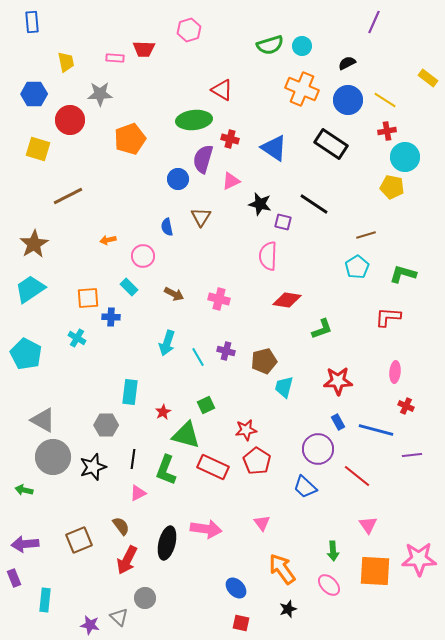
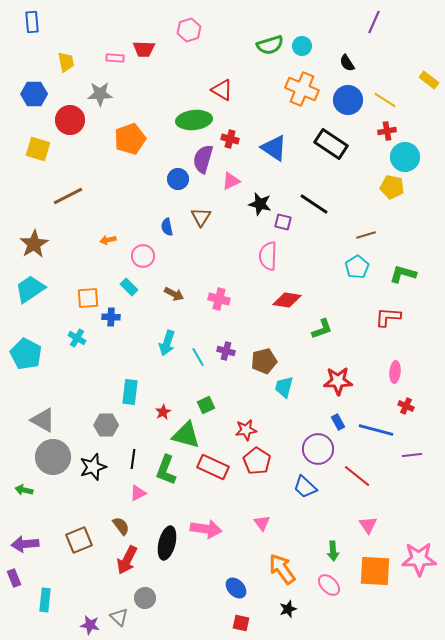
black semicircle at (347, 63): rotated 96 degrees counterclockwise
yellow rectangle at (428, 78): moved 1 px right, 2 px down
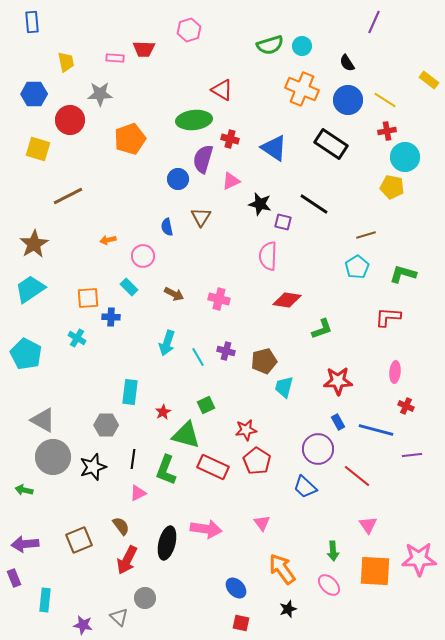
purple star at (90, 625): moved 7 px left
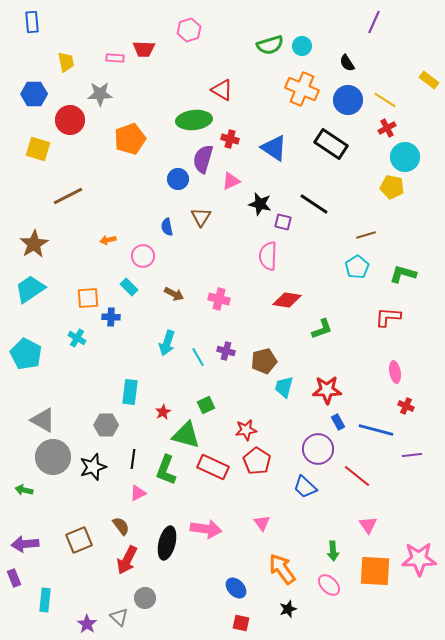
red cross at (387, 131): moved 3 px up; rotated 18 degrees counterclockwise
pink ellipse at (395, 372): rotated 15 degrees counterclockwise
red star at (338, 381): moved 11 px left, 9 px down
purple star at (83, 625): moved 4 px right, 1 px up; rotated 24 degrees clockwise
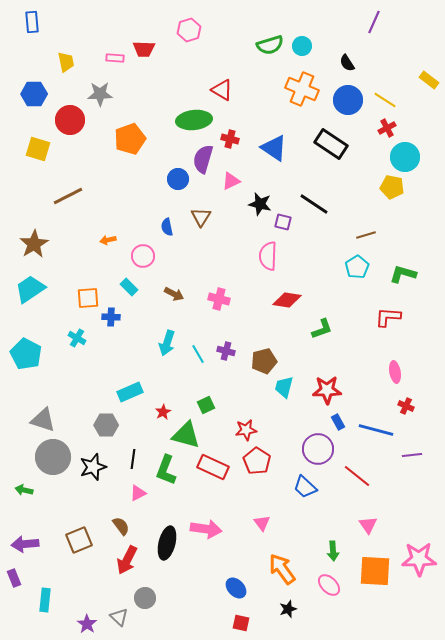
cyan line at (198, 357): moved 3 px up
cyan rectangle at (130, 392): rotated 60 degrees clockwise
gray triangle at (43, 420): rotated 12 degrees counterclockwise
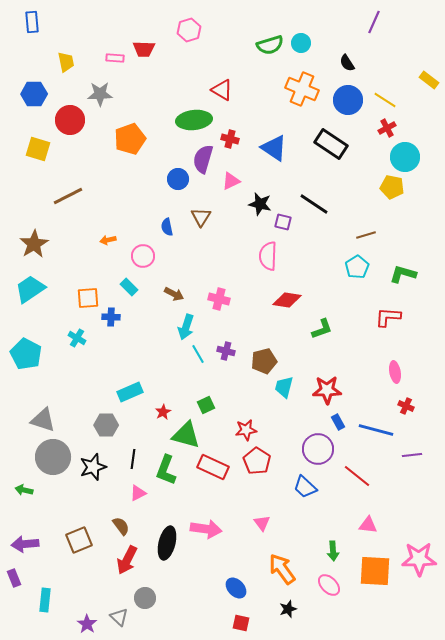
cyan circle at (302, 46): moved 1 px left, 3 px up
cyan arrow at (167, 343): moved 19 px right, 16 px up
pink triangle at (368, 525): rotated 48 degrees counterclockwise
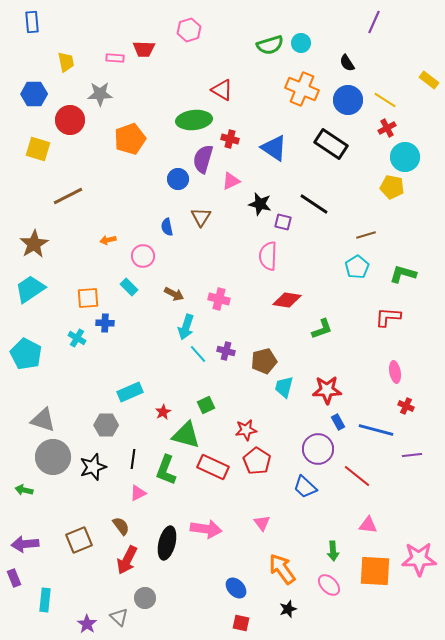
blue cross at (111, 317): moved 6 px left, 6 px down
cyan line at (198, 354): rotated 12 degrees counterclockwise
